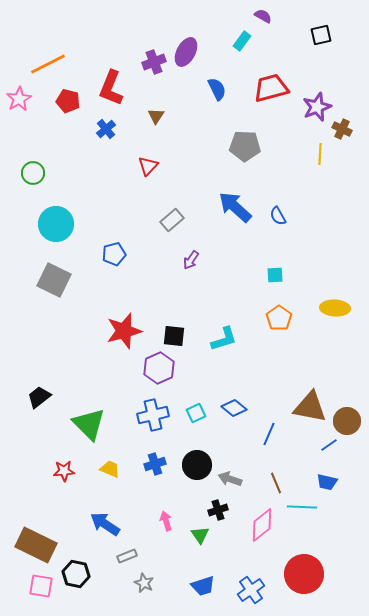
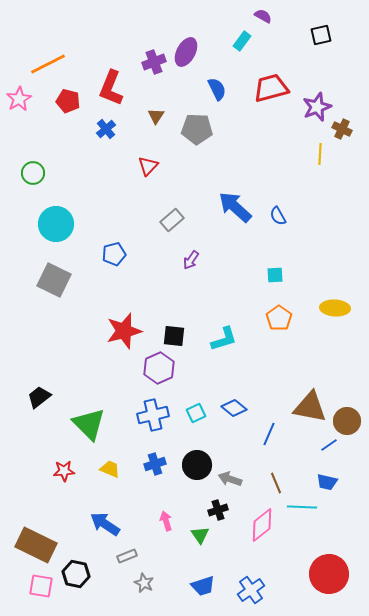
gray pentagon at (245, 146): moved 48 px left, 17 px up
red circle at (304, 574): moved 25 px right
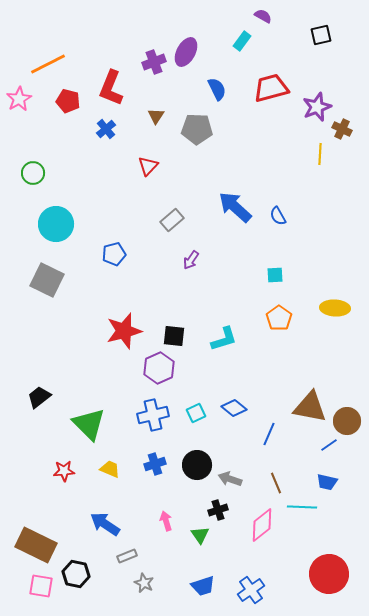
gray square at (54, 280): moved 7 px left
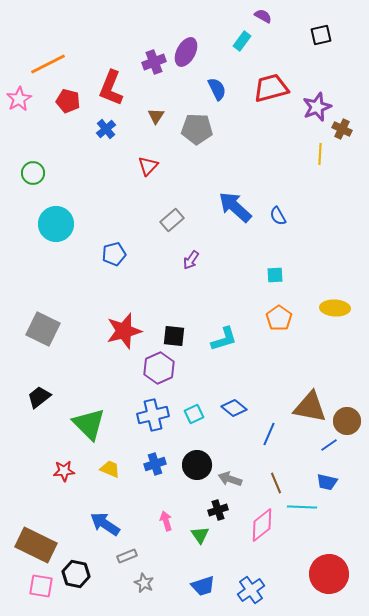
gray square at (47, 280): moved 4 px left, 49 px down
cyan square at (196, 413): moved 2 px left, 1 px down
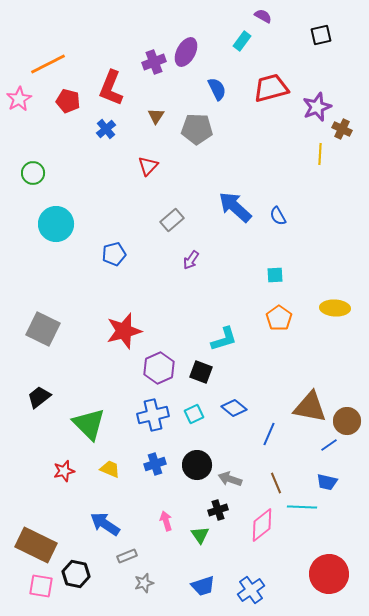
black square at (174, 336): moved 27 px right, 36 px down; rotated 15 degrees clockwise
red star at (64, 471): rotated 10 degrees counterclockwise
gray star at (144, 583): rotated 30 degrees clockwise
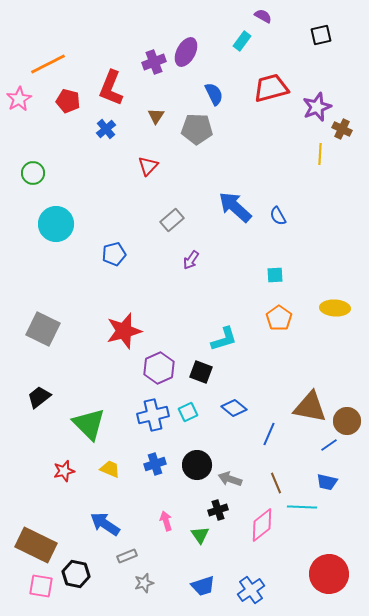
blue semicircle at (217, 89): moved 3 px left, 5 px down
cyan square at (194, 414): moved 6 px left, 2 px up
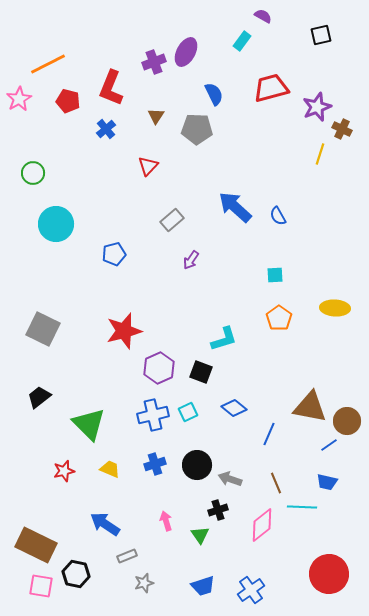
yellow line at (320, 154): rotated 15 degrees clockwise
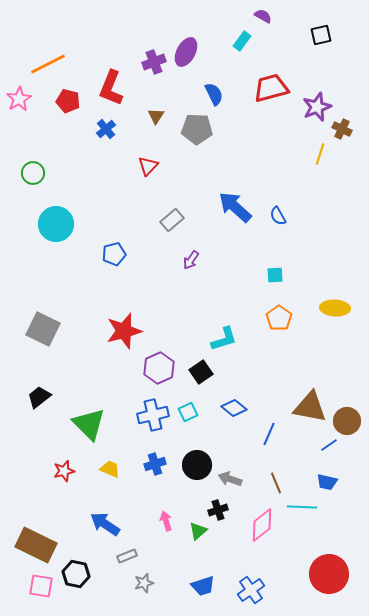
black square at (201, 372): rotated 35 degrees clockwise
green triangle at (200, 535): moved 2 px left, 4 px up; rotated 24 degrees clockwise
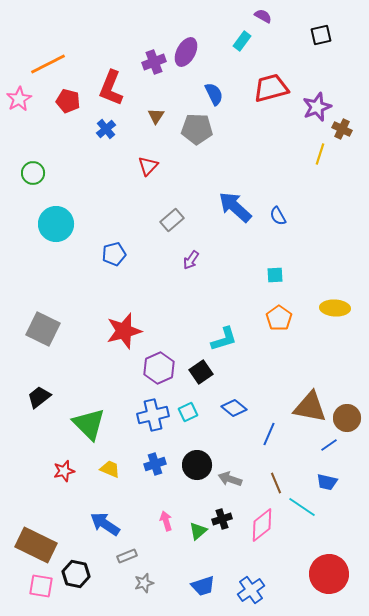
brown circle at (347, 421): moved 3 px up
cyan line at (302, 507): rotated 32 degrees clockwise
black cross at (218, 510): moved 4 px right, 9 px down
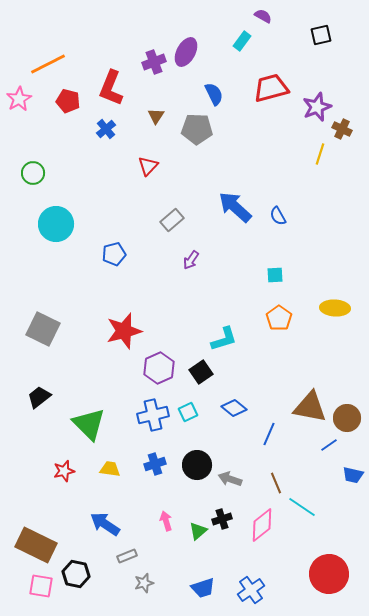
yellow trapezoid at (110, 469): rotated 15 degrees counterclockwise
blue trapezoid at (327, 482): moved 26 px right, 7 px up
blue trapezoid at (203, 586): moved 2 px down
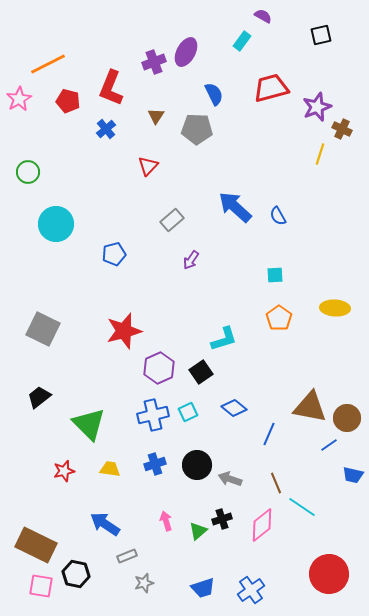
green circle at (33, 173): moved 5 px left, 1 px up
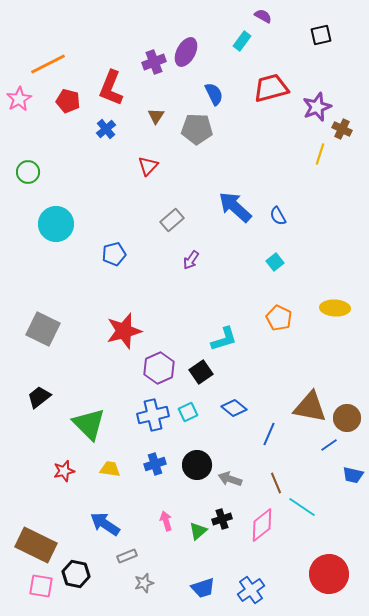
cyan square at (275, 275): moved 13 px up; rotated 36 degrees counterclockwise
orange pentagon at (279, 318): rotated 10 degrees counterclockwise
